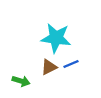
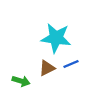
brown triangle: moved 2 px left, 1 px down
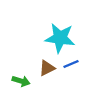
cyan star: moved 4 px right
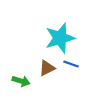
cyan star: rotated 24 degrees counterclockwise
blue line: rotated 42 degrees clockwise
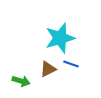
brown triangle: moved 1 px right, 1 px down
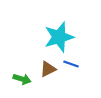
cyan star: moved 1 px left, 1 px up
green arrow: moved 1 px right, 2 px up
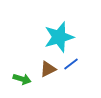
blue line: rotated 56 degrees counterclockwise
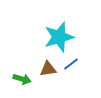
brown triangle: rotated 18 degrees clockwise
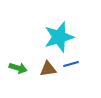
blue line: rotated 21 degrees clockwise
green arrow: moved 4 px left, 11 px up
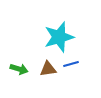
green arrow: moved 1 px right, 1 px down
